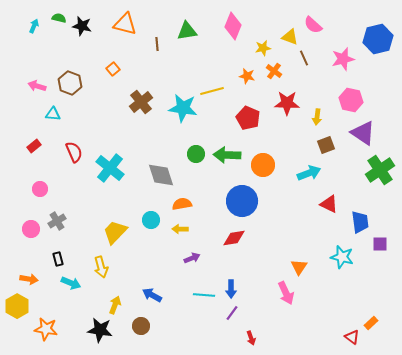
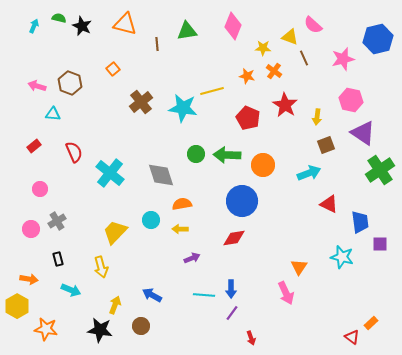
black star at (82, 26): rotated 12 degrees clockwise
yellow star at (263, 48): rotated 14 degrees clockwise
red star at (287, 103): moved 2 px left, 2 px down; rotated 30 degrees clockwise
cyan cross at (110, 168): moved 5 px down
cyan arrow at (71, 283): moved 7 px down
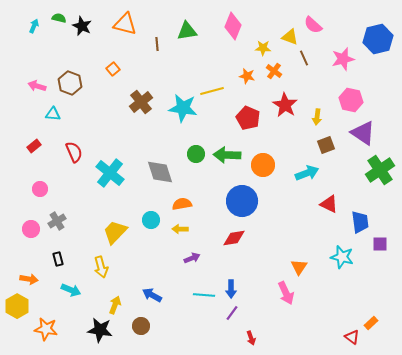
cyan arrow at (309, 173): moved 2 px left
gray diamond at (161, 175): moved 1 px left, 3 px up
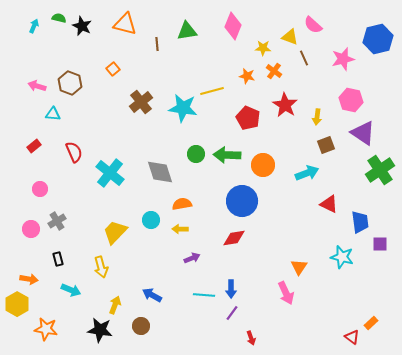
yellow hexagon at (17, 306): moved 2 px up
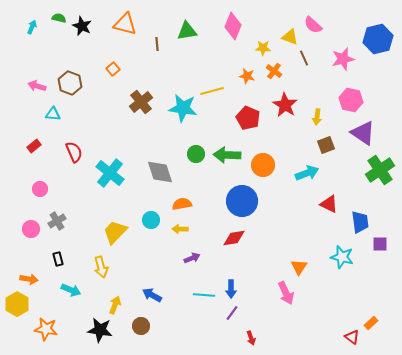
cyan arrow at (34, 26): moved 2 px left, 1 px down
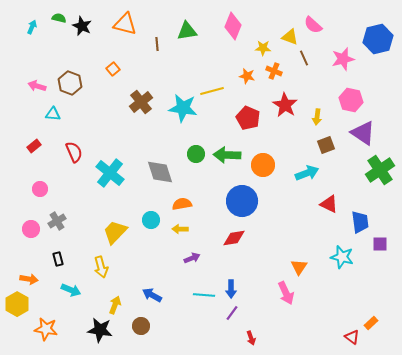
orange cross at (274, 71): rotated 14 degrees counterclockwise
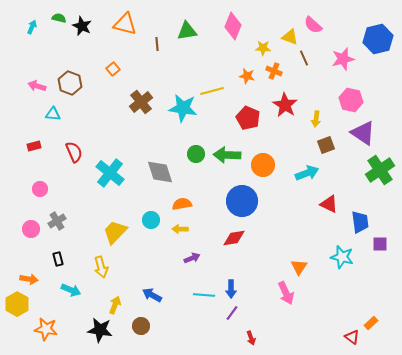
yellow arrow at (317, 117): moved 1 px left, 2 px down
red rectangle at (34, 146): rotated 24 degrees clockwise
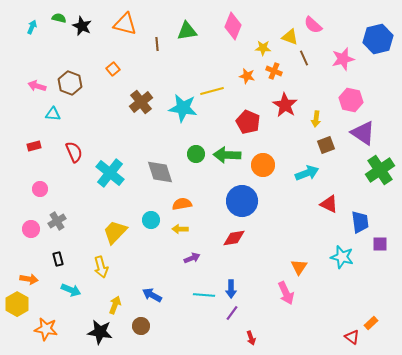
red pentagon at (248, 118): moved 4 px down
black star at (100, 330): moved 2 px down
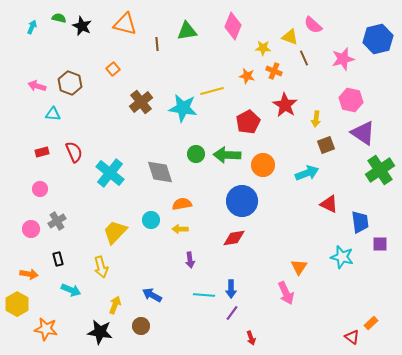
red pentagon at (248, 122): rotated 20 degrees clockwise
red rectangle at (34, 146): moved 8 px right, 6 px down
purple arrow at (192, 258): moved 2 px left, 2 px down; rotated 105 degrees clockwise
orange arrow at (29, 279): moved 5 px up
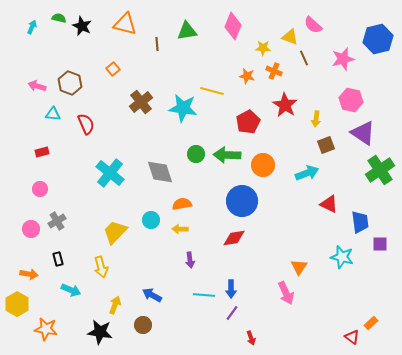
yellow line at (212, 91): rotated 30 degrees clockwise
red semicircle at (74, 152): moved 12 px right, 28 px up
brown circle at (141, 326): moved 2 px right, 1 px up
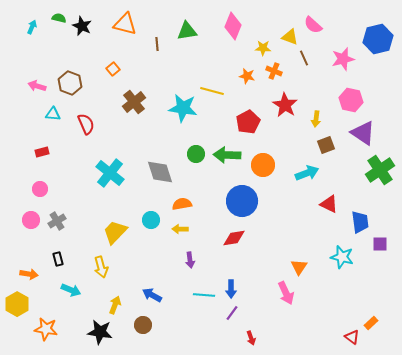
brown cross at (141, 102): moved 7 px left
pink circle at (31, 229): moved 9 px up
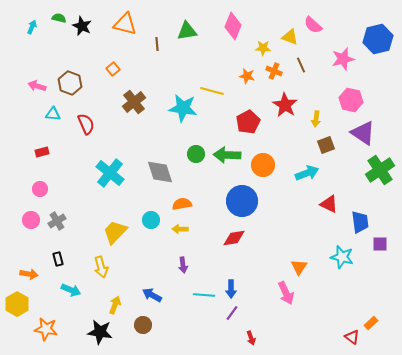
brown line at (304, 58): moved 3 px left, 7 px down
purple arrow at (190, 260): moved 7 px left, 5 px down
